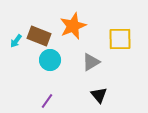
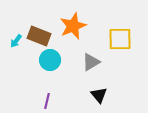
purple line: rotated 21 degrees counterclockwise
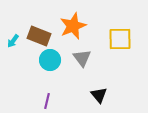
cyan arrow: moved 3 px left
gray triangle: moved 9 px left, 4 px up; rotated 36 degrees counterclockwise
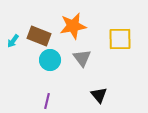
orange star: rotated 12 degrees clockwise
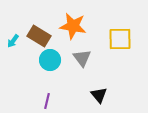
orange star: rotated 20 degrees clockwise
brown rectangle: rotated 10 degrees clockwise
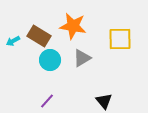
cyan arrow: rotated 24 degrees clockwise
gray triangle: rotated 36 degrees clockwise
black triangle: moved 5 px right, 6 px down
purple line: rotated 28 degrees clockwise
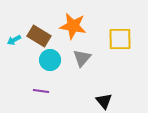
cyan arrow: moved 1 px right, 1 px up
gray triangle: rotated 18 degrees counterclockwise
purple line: moved 6 px left, 10 px up; rotated 56 degrees clockwise
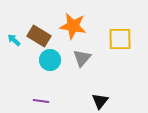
cyan arrow: rotated 72 degrees clockwise
purple line: moved 10 px down
black triangle: moved 4 px left; rotated 18 degrees clockwise
